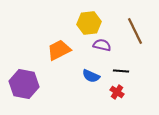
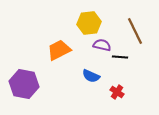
black line: moved 1 px left, 14 px up
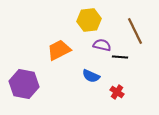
yellow hexagon: moved 3 px up
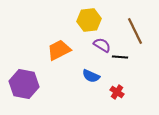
purple semicircle: rotated 18 degrees clockwise
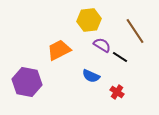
brown line: rotated 8 degrees counterclockwise
black line: rotated 28 degrees clockwise
purple hexagon: moved 3 px right, 2 px up
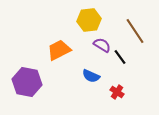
black line: rotated 21 degrees clockwise
